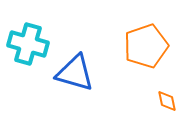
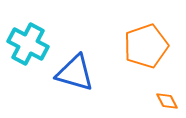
cyan cross: rotated 12 degrees clockwise
orange diamond: rotated 15 degrees counterclockwise
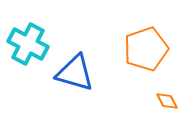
orange pentagon: moved 3 px down
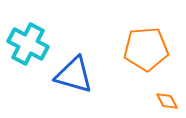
orange pentagon: rotated 15 degrees clockwise
blue triangle: moved 1 px left, 2 px down
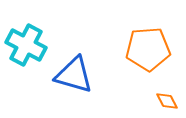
cyan cross: moved 2 px left, 1 px down
orange pentagon: moved 2 px right
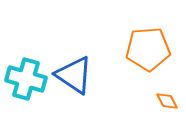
cyan cross: moved 34 px down; rotated 12 degrees counterclockwise
blue triangle: rotated 18 degrees clockwise
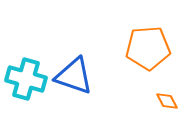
orange pentagon: moved 1 px up
blue triangle: moved 1 px down; rotated 15 degrees counterclockwise
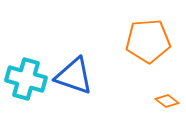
orange pentagon: moved 7 px up
orange diamond: rotated 25 degrees counterclockwise
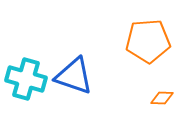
orange diamond: moved 5 px left, 3 px up; rotated 35 degrees counterclockwise
